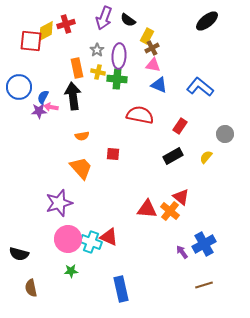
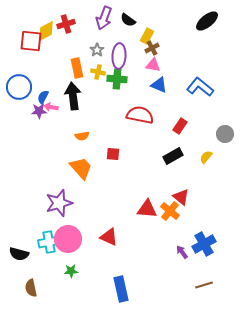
cyan cross at (91, 242): moved 42 px left; rotated 30 degrees counterclockwise
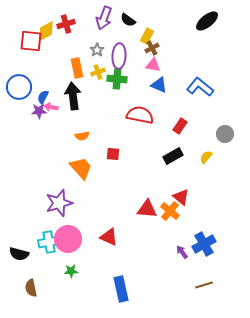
yellow cross at (98, 72): rotated 32 degrees counterclockwise
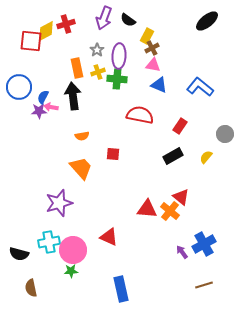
pink circle at (68, 239): moved 5 px right, 11 px down
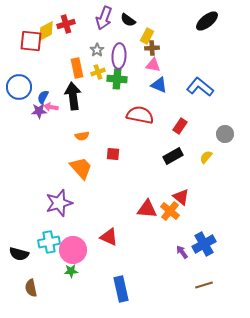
brown cross at (152, 48): rotated 24 degrees clockwise
